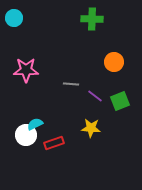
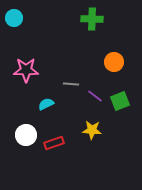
cyan semicircle: moved 11 px right, 20 px up
yellow star: moved 1 px right, 2 px down
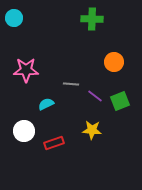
white circle: moved 2 px left, 4 px up
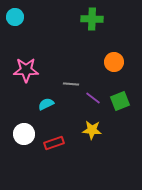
cyan circle: moved 1 px right, 1 px up
purple line: moved 2 px left, 2 px down
white circle: moved 3 px down
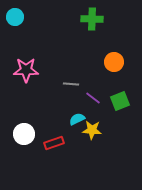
cyan semicircle: moved 31 px right, 15 px down
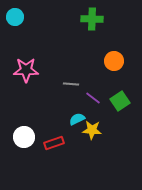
orange circle: moved 1 px up
green square: rotated 12 degrees counterclockwise
white circle: moved 3 px down
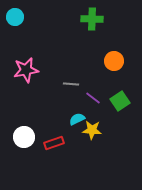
pink star: rotated 10 degrees counterclockwise
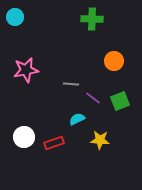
green square: rotated 12 degrees clockwise
yellow star: moved 8 px right, 10 px down
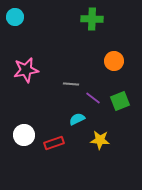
white circle: moved 2 px up
